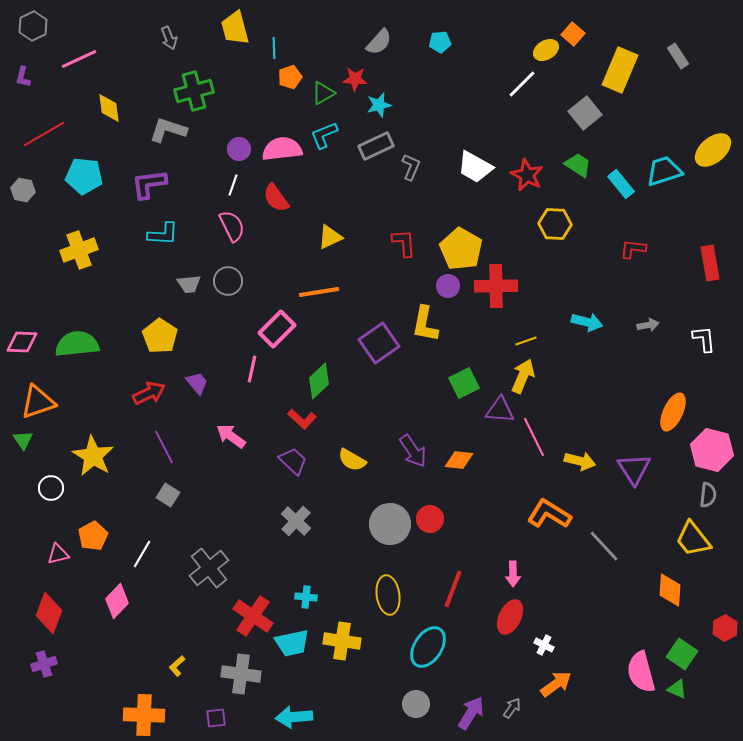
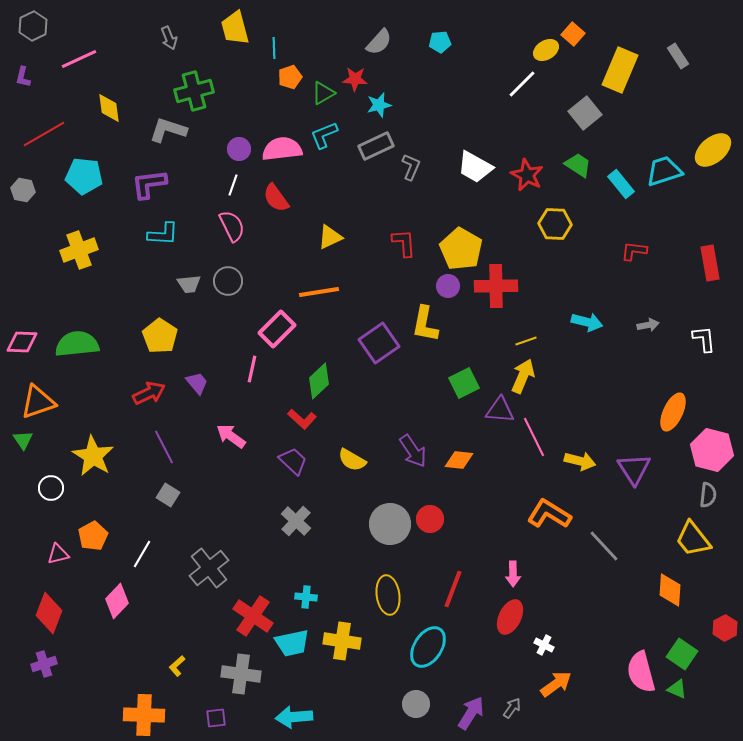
red L-shape at (633, 249): moved 1 px right, 2 px down
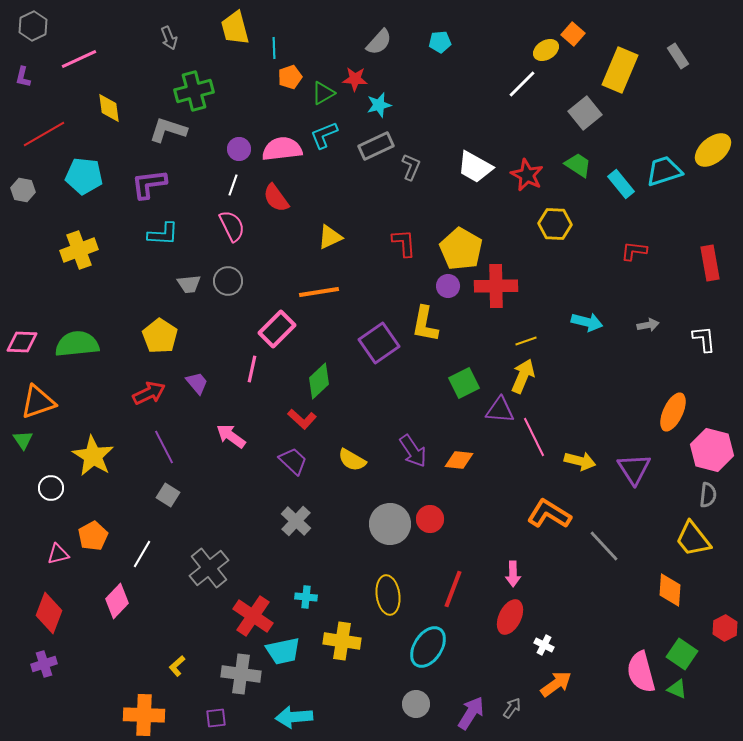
cyan trapezoid at (292, 643): moved 9 px left, 8 px down
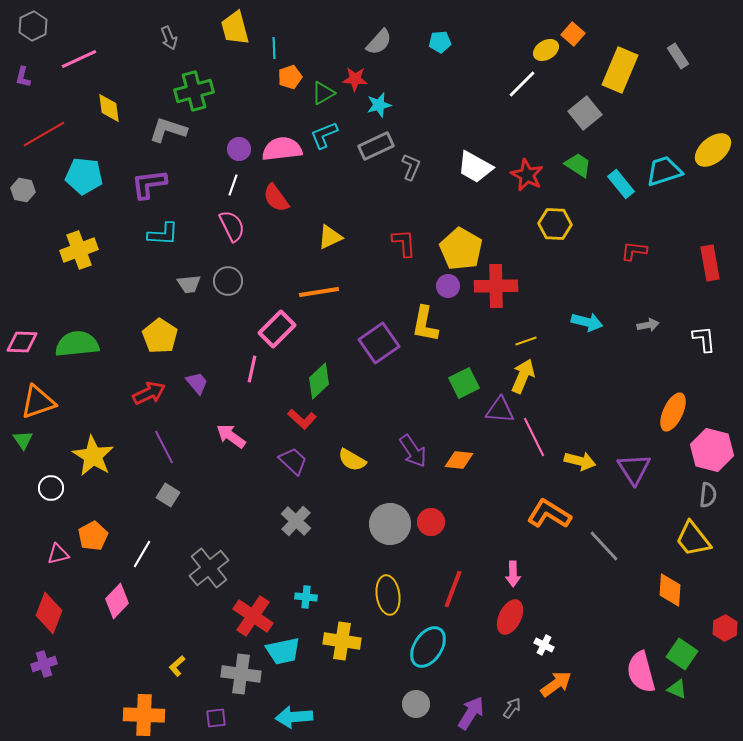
red circle at (430, 519): moved 1 px right, 3 px down
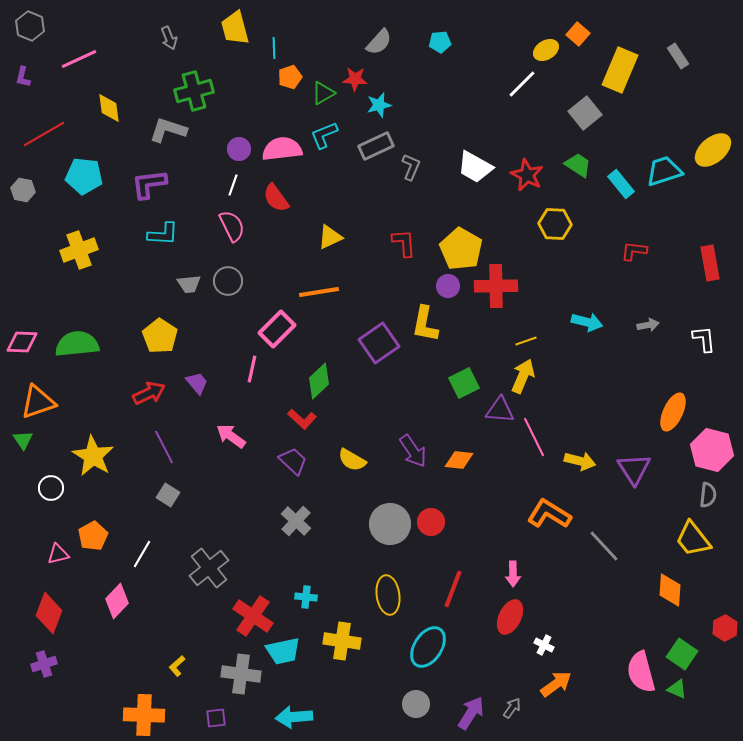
gray hexagon at (33, 26): moved 3 px left; rotated 12 degrees counterclockwise
orange square at (573, 34): moved 5 px right
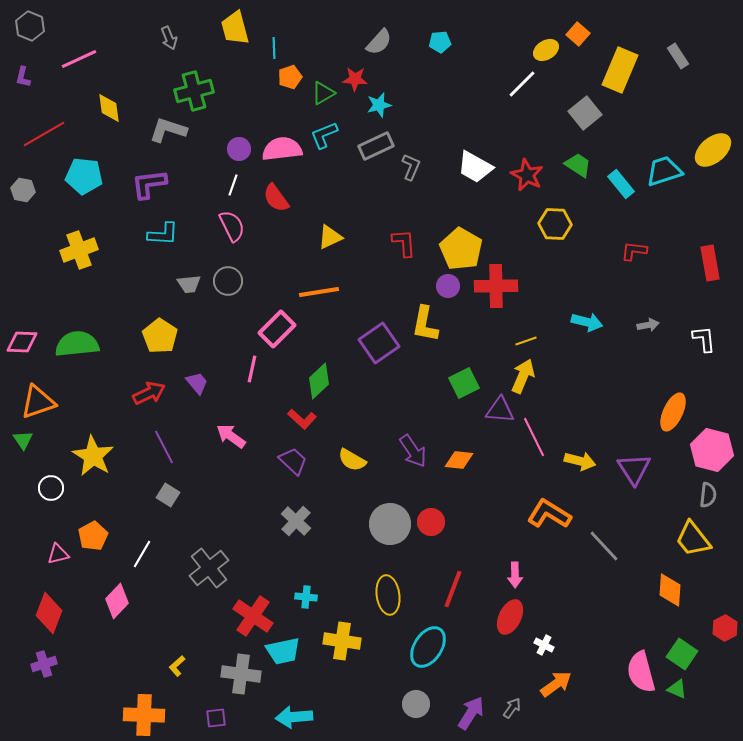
pink arrow at (513, 574): moved 2 px right, 1 px down
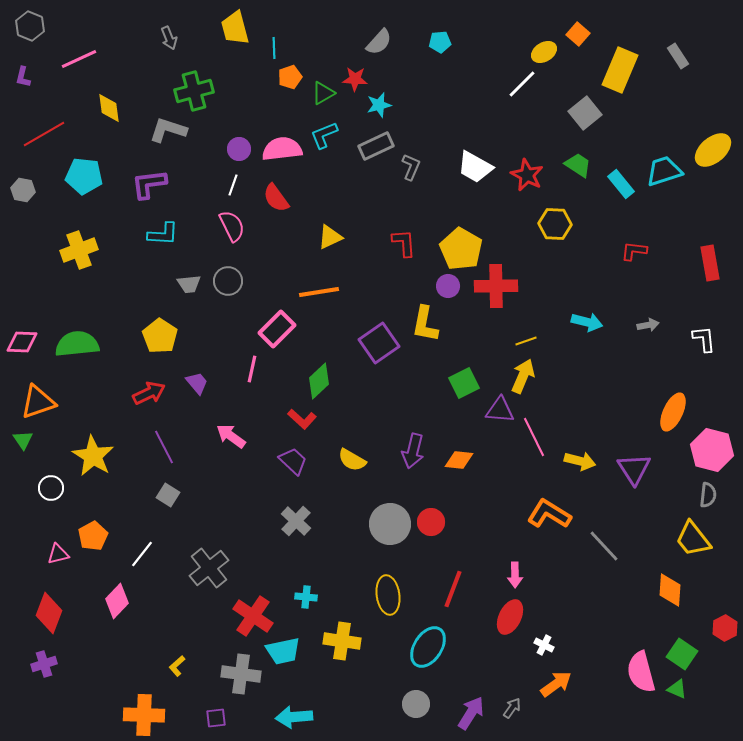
yellow ellipse at (546, 50): moved 2 px left, 2 px down
purple arrow at (413, 451): rotated 48 degrees clockwise
white line at (142, 554): rotated 8 degrees clockwise
